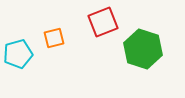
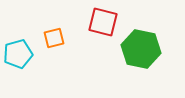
red square: rotated 36 degrees clockwise
green hexagon: moved 2 px left; rotated 6 degrees counterclockwise
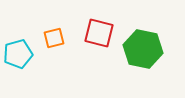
red square: moved 4 px left, 11 px down
green hexagon: moved 2 px right
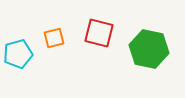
green hexagon: moved 6 px right
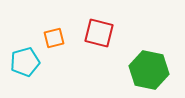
green hexagon: moved 21 px down
cyan pentagon: moved 7 px right, 8 px down
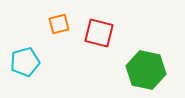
orange square: moved 5 px right, 14 px up
green hexagon: moved 3 px left
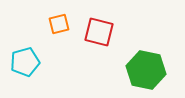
red square: moved 1 px up
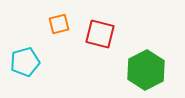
red square: moved 1 px right, 2 px down
green hexagon: rotated 21 degrees clockwise
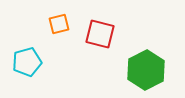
cyan pentagon: moved 2 px right
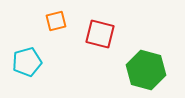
orange square: moved 3 px left, 3 px up
green hexagon: rotated 18 degrees counterclockwise
